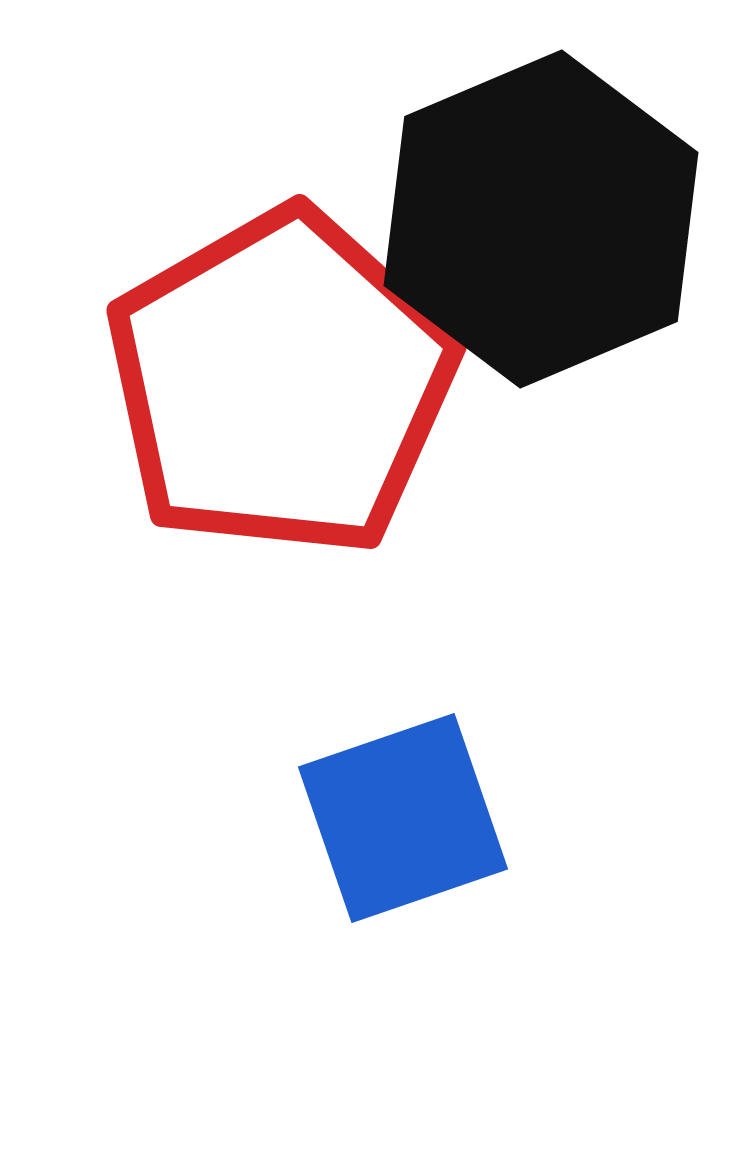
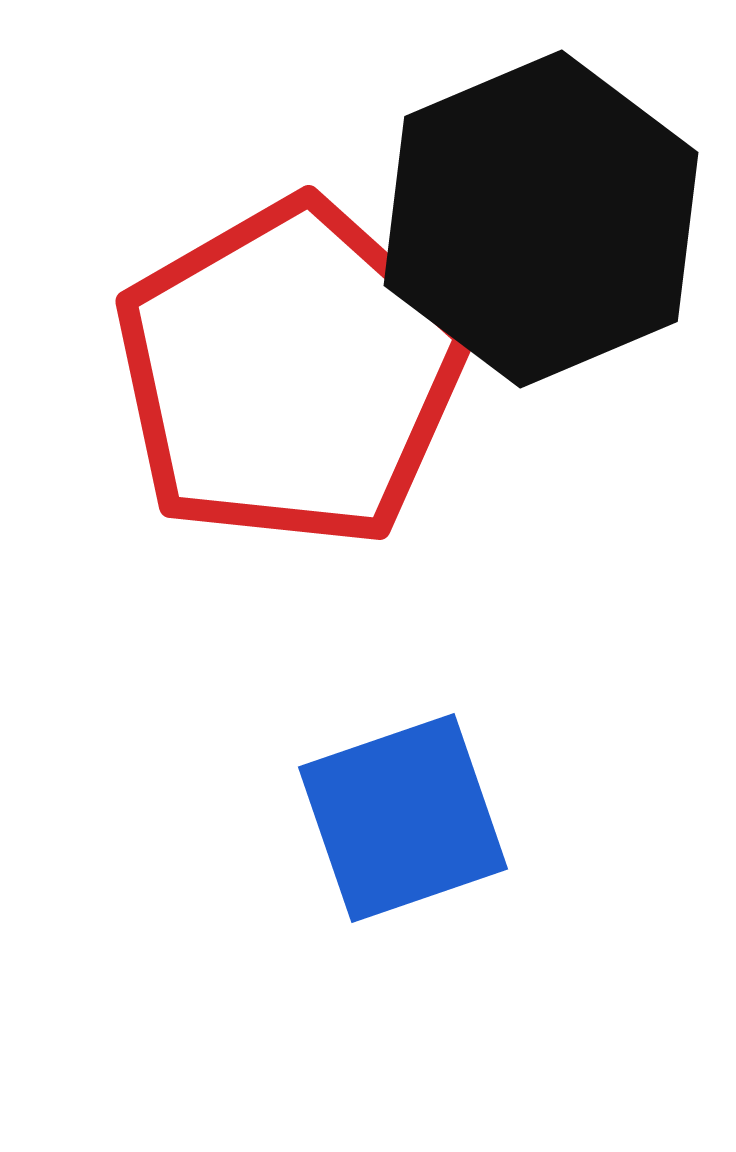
red pentagon: moved 9 px right, 9 px up
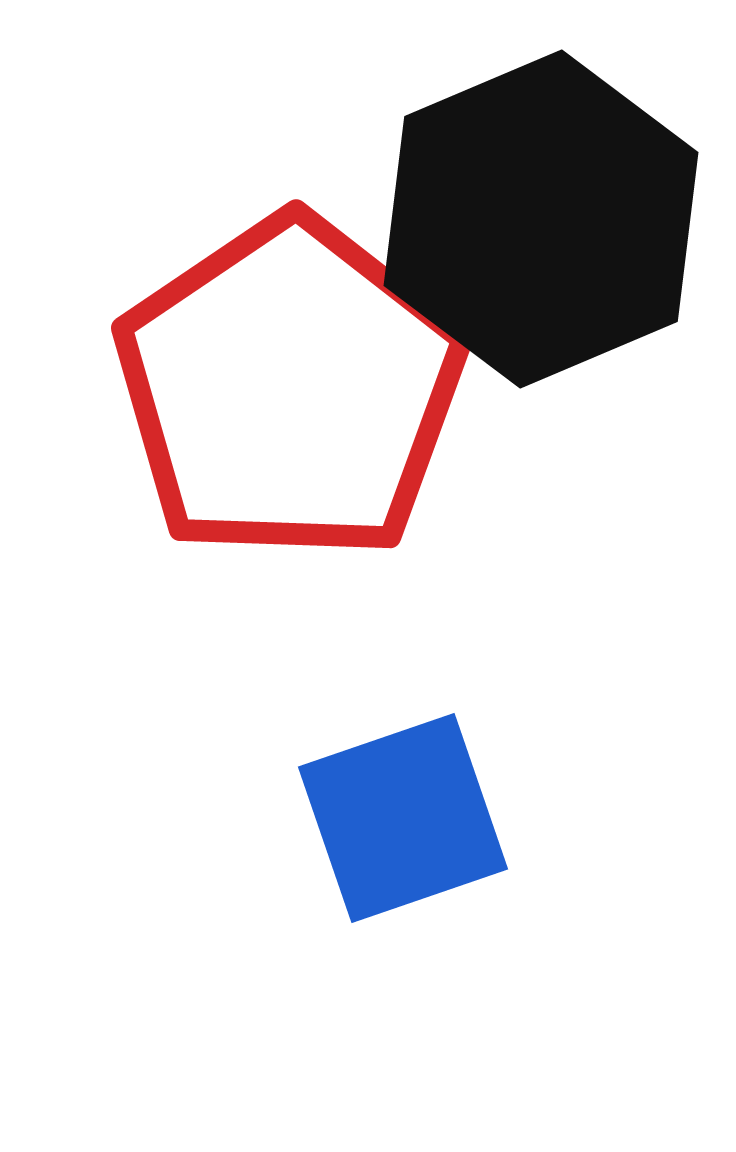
red pentagon: moved 15 px down; rotated 4 degrees counterclockwise
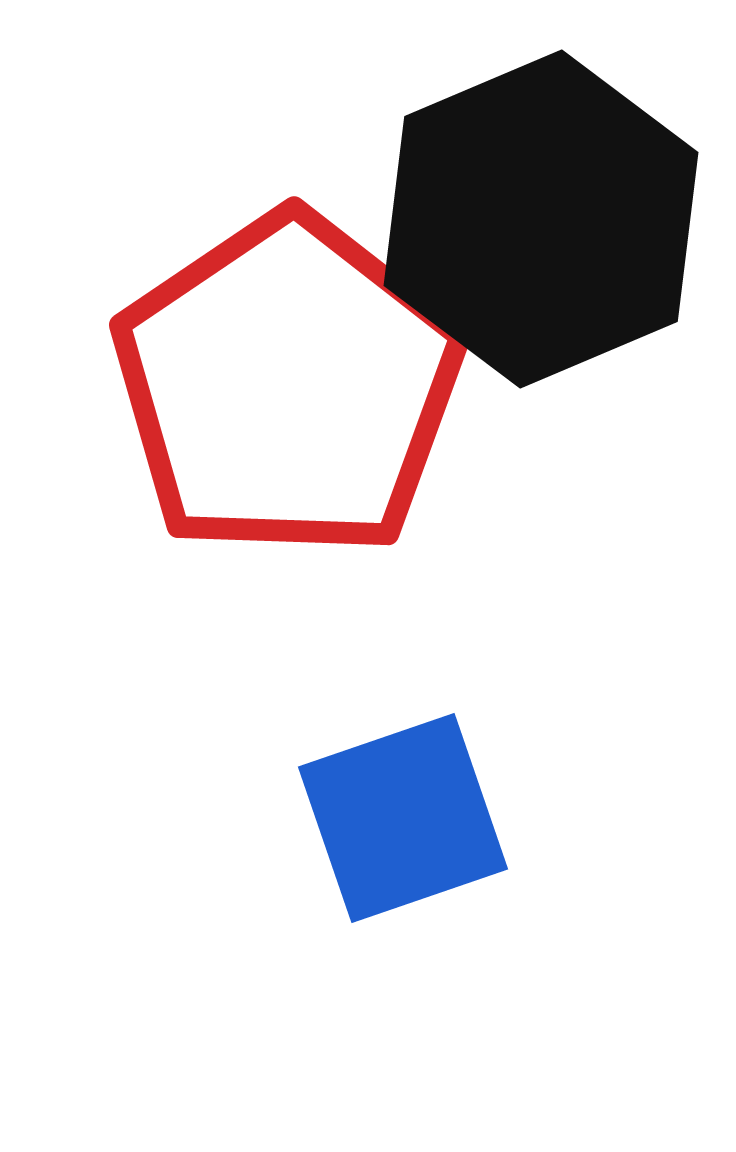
red pentagon: moved 2 px left, 3 px up
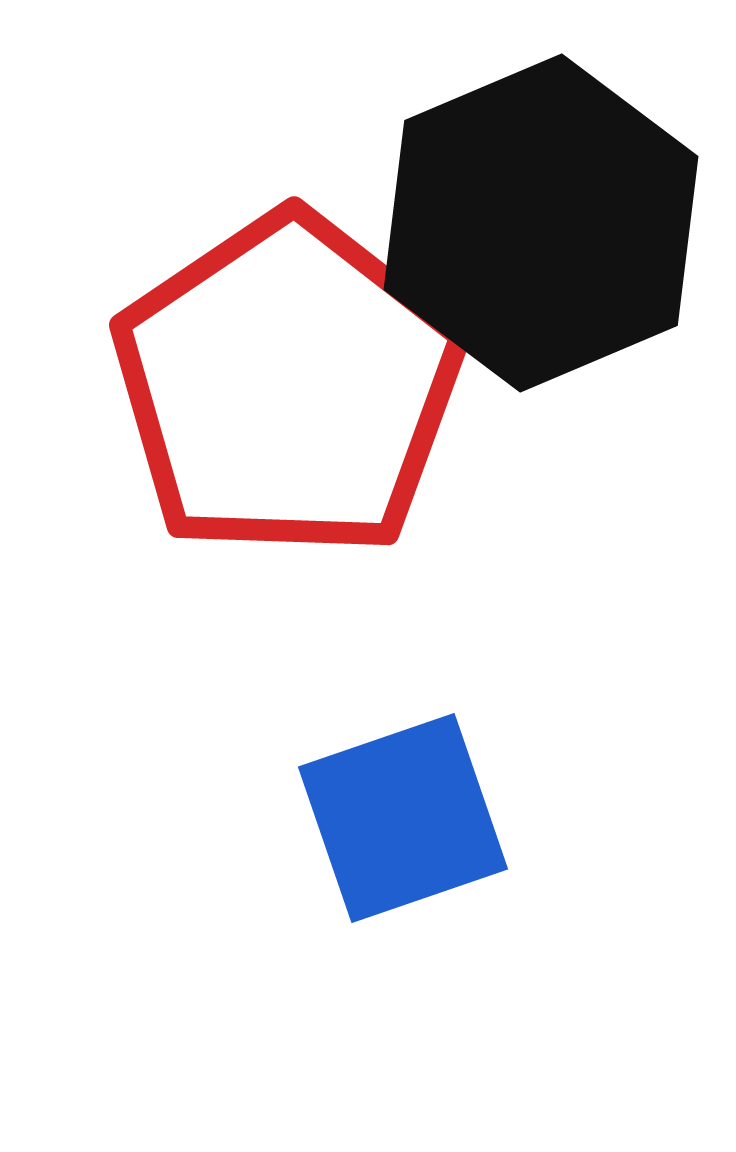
black hexagon: moved 4 px down
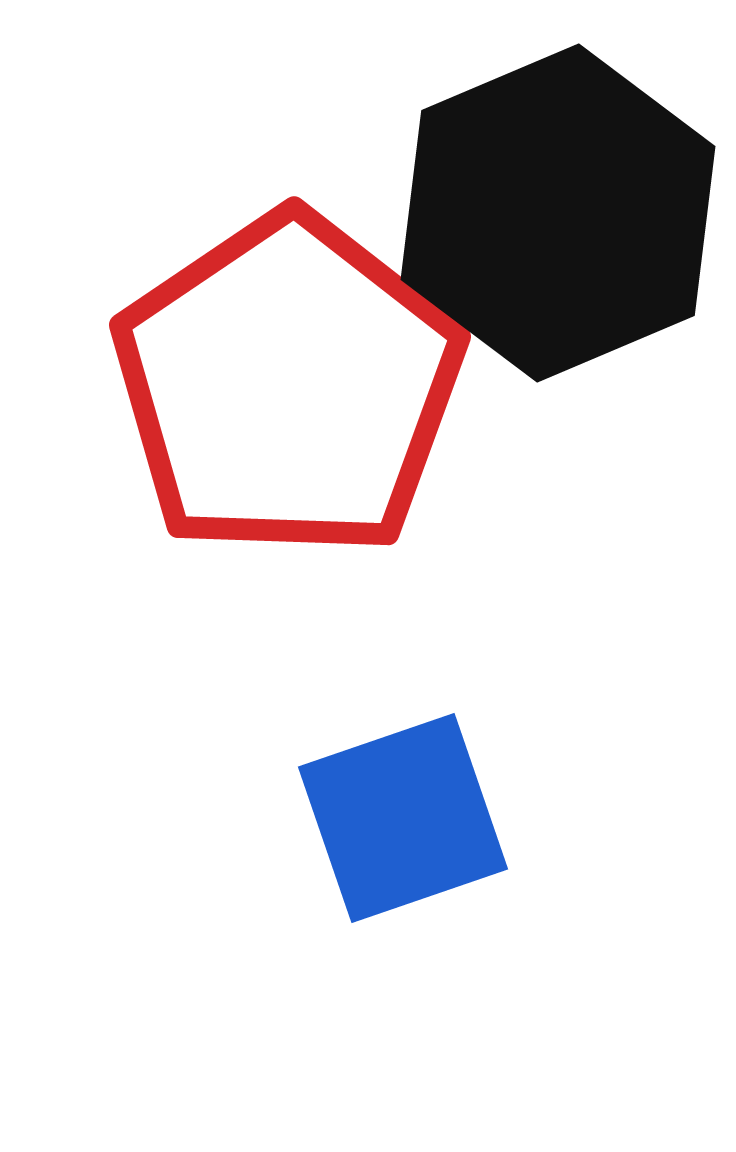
black hexagon: moved 17 px right, 10 px up
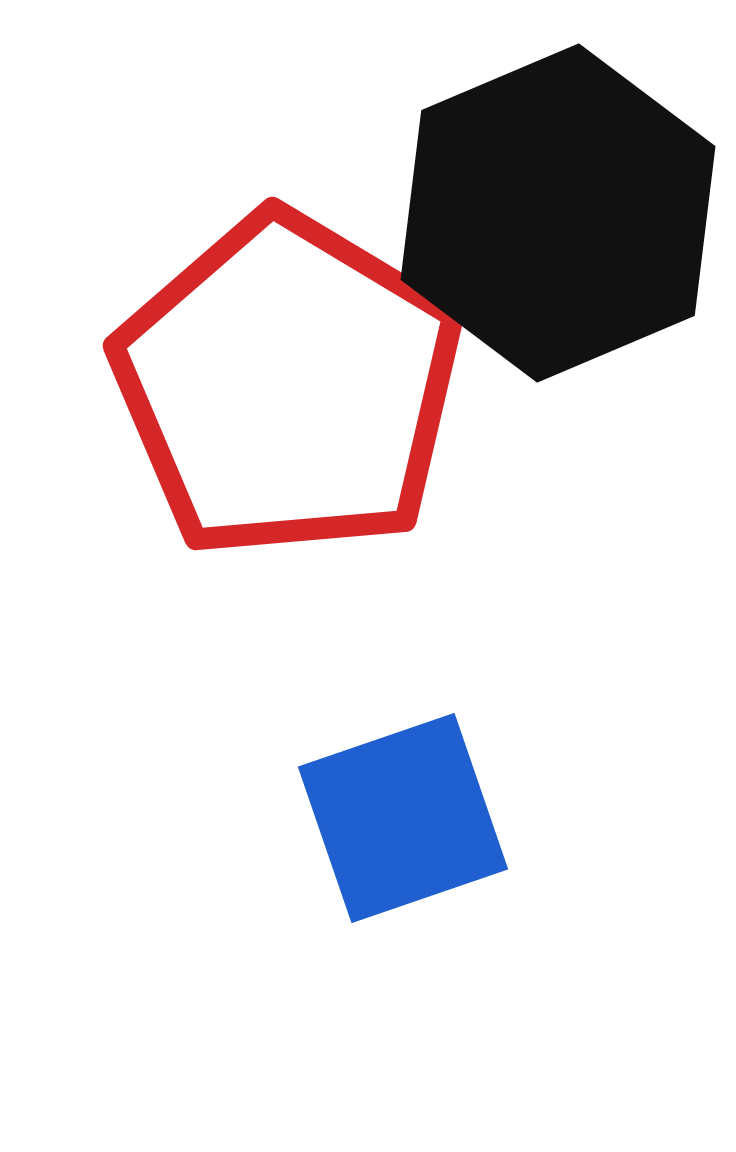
red pentagon: rotated 7 degrees counterclockwise
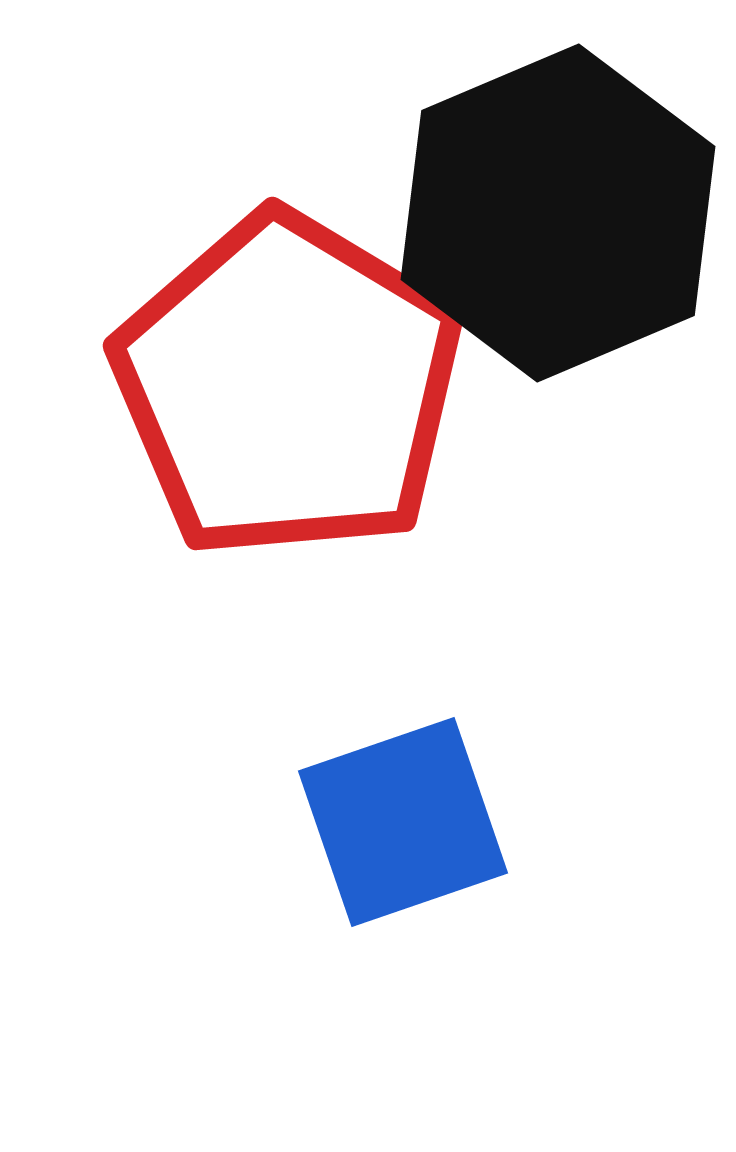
blue square: moved 4 px down
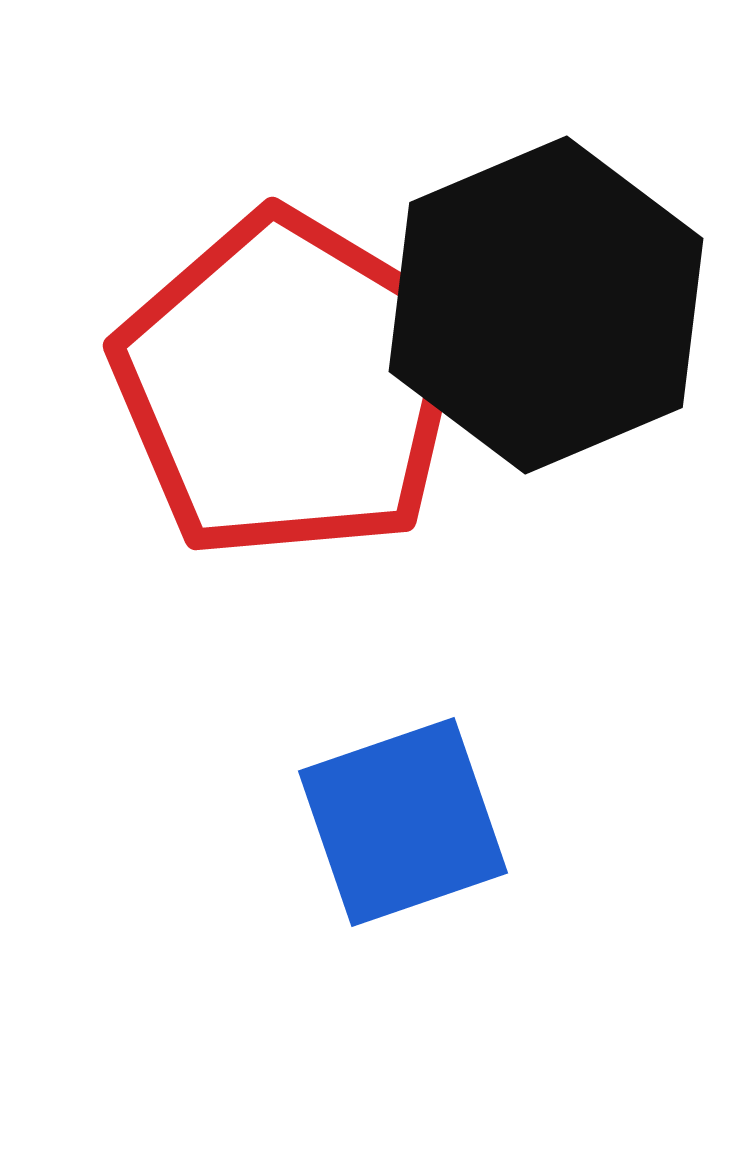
black hexagon: moved 12 px left, 92 px down
